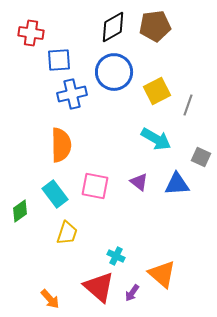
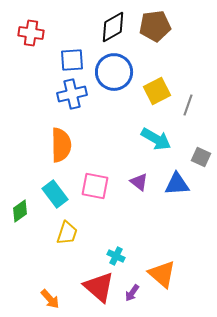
blue square: moved 13 px right
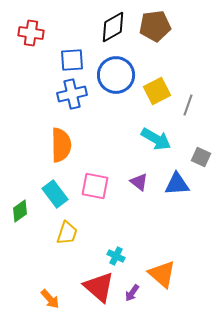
blue circle: moved 2 px right, 3 px down
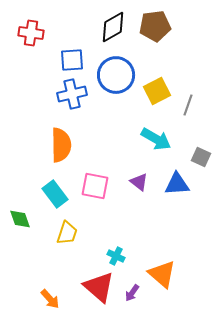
green diamond: moved 8 px down; rotated 75 degrees counterclockwise
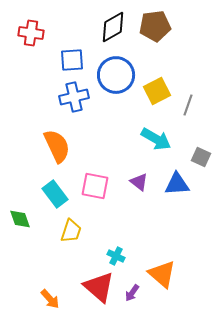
blue cross: moved 2 px right, 3 px down
orange semicircle: moved 4 px left, 1 px down; rotated 24 degrees counterclockwise
yellow trapezoid: moved 4 px right, 2 px up
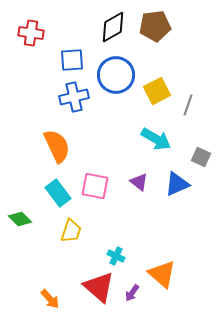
blue triangle: rotated 20 degrees counterclockwise
cyan rectangle: moved 3 px right, 1 px up
green diamond: rotated 25 degrees counterclockwise
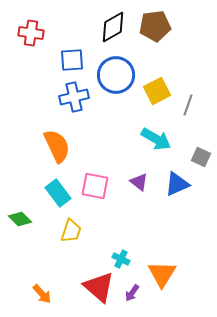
cyan cross: moved 5 px right, 3 px down
orange triangle: rotated 20 degrees clockwise
orange arrow: moved 8 px left, 5 px up
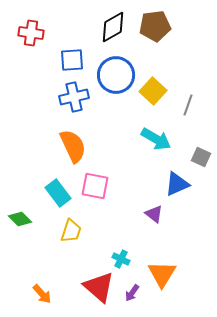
yellow square: moved 4 px left; rotated 20 degrees counterclockwise
orange semicircle: moved 16 px right
purple triangle: moved 15 px right, 32 px down
